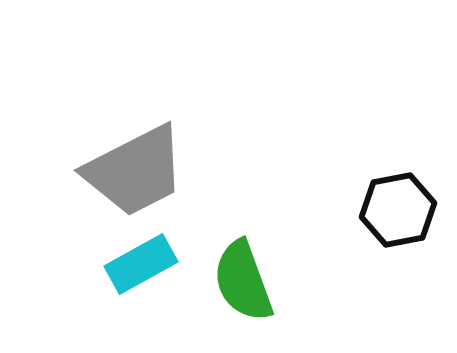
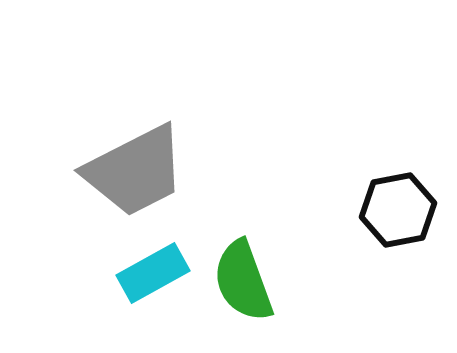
cyan rectangle: moved 12 px right, 9 px down
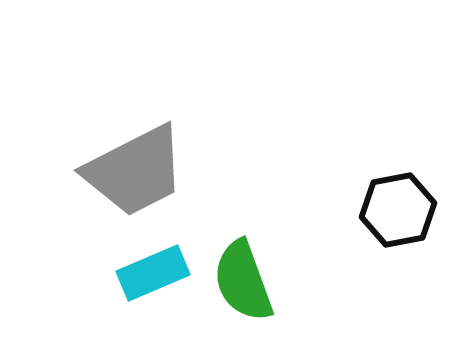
cyan rectangle: rotated 6 degrees clockwise
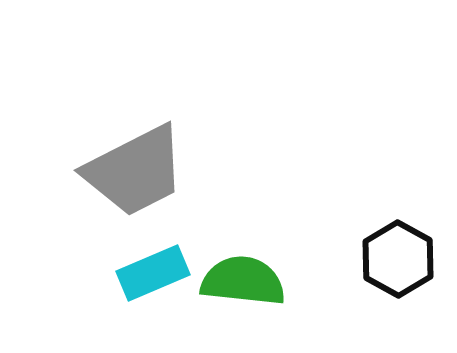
black hexagon: moved 49 px down; rotated 20 degrees counterclockwise
green semicircle: rotated 116 degrees clockwise
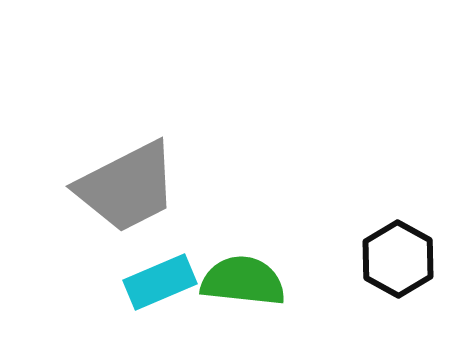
gray trapezoid: moved 8 px left, 16 px down
cyan rectangle: moved 7 px right, 9 px down
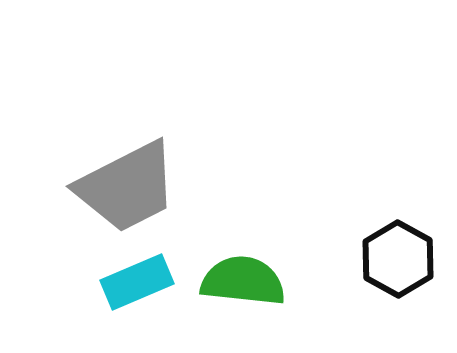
cyan rectangle: moved 23 px left
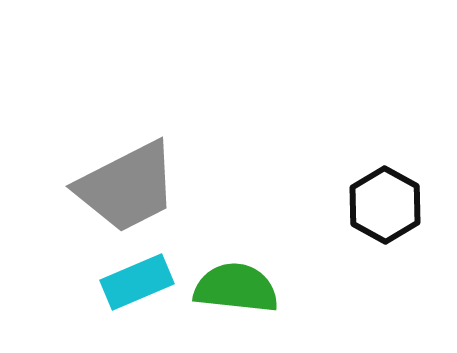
black hexagon: moved 13 px left, 54 px up
green semicircle: moved 7 px left, 7 px down
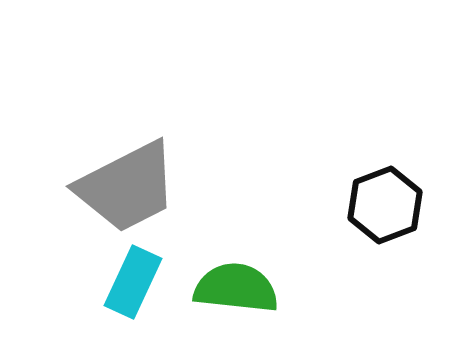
black hexagon: rotated 10 degrees clockwise
cyan rectangle: moved 4 px left; rotated 42 degrees counterclockwise
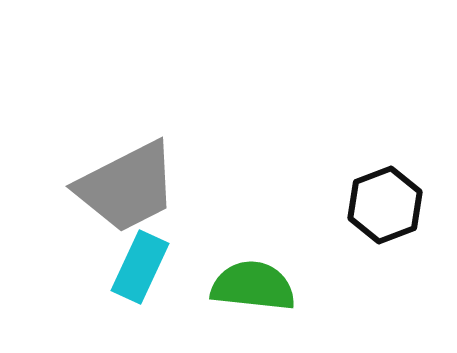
cyan rectangle: moved 7 px right, 15 px up
green semicircle: moved 17 px right, 2 px up
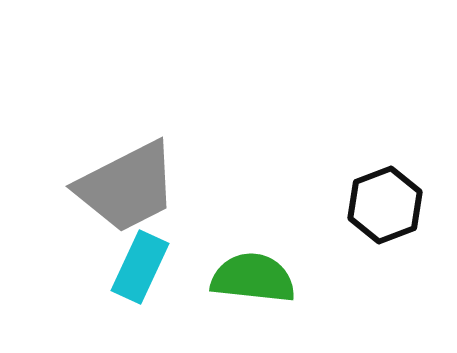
green semicircle: moved 8 px up
